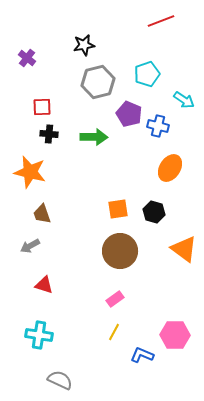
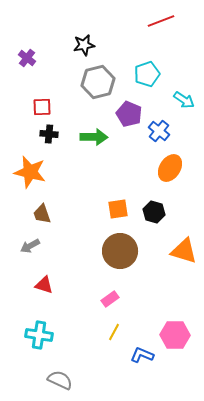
blue cross: moved 1 px right, 5 px down; rotated 25 degrees clockwise
orange triangle: moved 2 px down; rotated 20 degrees counterclockwise
pink rectangle: moved 5 px left
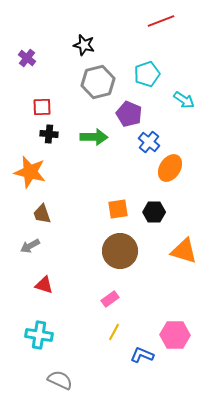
black star: rotated 25 degrees clockwise
blue cross: moved 10 px left, 11 px down
black hexagon: rotated 15 degrees counterclockwise
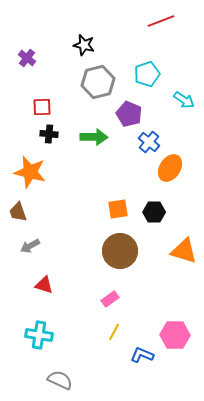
brown trapezoid: moved 24 px left, 2 px up
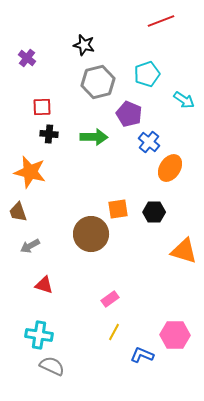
brown circle: moved 29 px left, 17 px up
gray semicircle: moved 8 px left, 14 px up
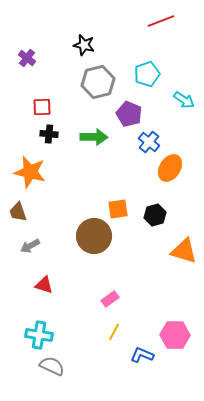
black hexagon: moved 1 px right, 3 px down; rotated 15 degrees counterclockwise
brown circle: moved 3 px right, 2 px down
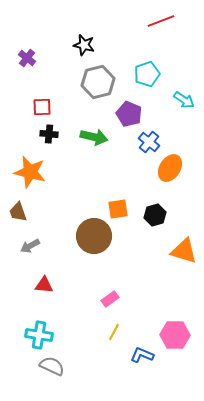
green arrow: rotated 12 degrees clockwise
red triangle: rotated 12 degrees counterclockwise
